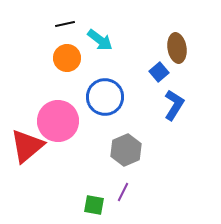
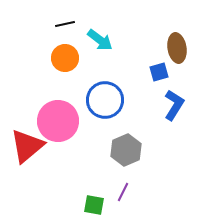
orange circle: moved 2 px left
blue square: rotated 24 degrees clockwise
blue circle: moved 3 px down
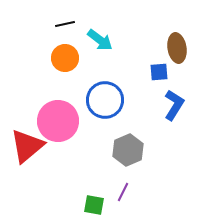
blue square: rotated 12 degrees clockwise
gray hexagon: moved 2 px right
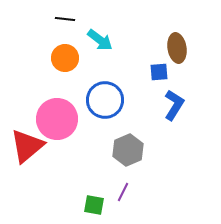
black line: moved 5 px up; rotated 18 degrees clockwise
pink circle: moved 1 px left, 2 px up
